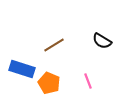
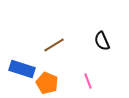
black semicircle: rotated 36 degrees clockwise
orange pentagon: moved 2 px left
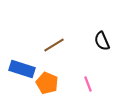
pink line: moved 3 px down
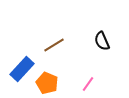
blue rectangle: rotated 65 degrees counterclockwise
pink line: rotated 56 degrees clockwise
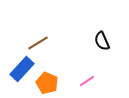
brown line: moved 16 px left, 2 px up
pink line: moved 1 px left, 3 px up; rotated 21 degrees clockwise
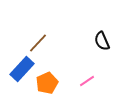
brown line: rotated 15 degrees counterclockwise
orange pentagon: rotated 25 degrees clockwise
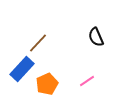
black semicircle: moved 6 px left, 4 px up
orange pentagon: moved 1 px down
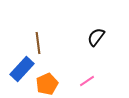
black semicircle: rotated 60 degrees clockwise
brown line: rotated 50 degrees counterclockwise
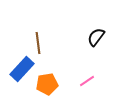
orange pentagon: rotated 15 degrees clockwise
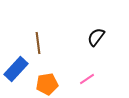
blue rectangle: moved 6 px left
pink line: moved 2 px up
